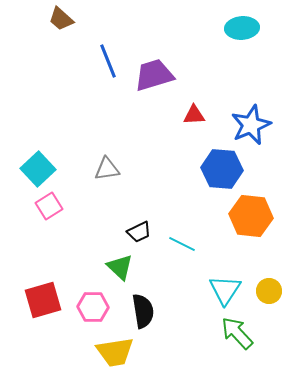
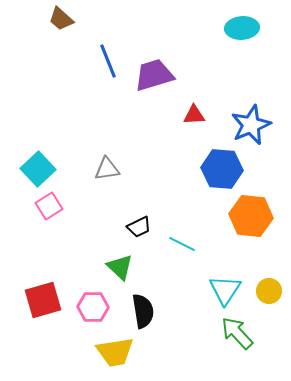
black trapezoid: moved 5 px up
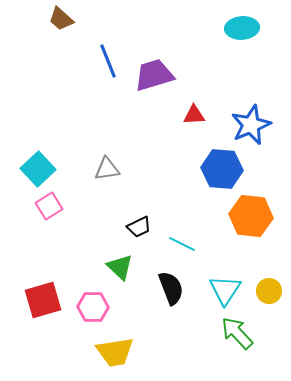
black semicircle: moved 28 px right, 23 px up; rotated 12 degrees counterclockwise
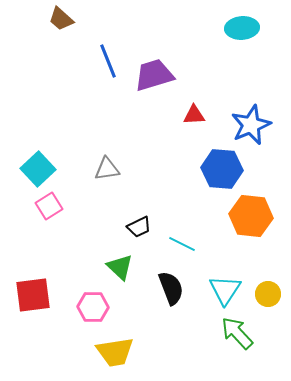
yellow circle: moved 1 px left, 3 px down
red square: moved 10 px left, 5 px up; rotated 9 degrees clockwise
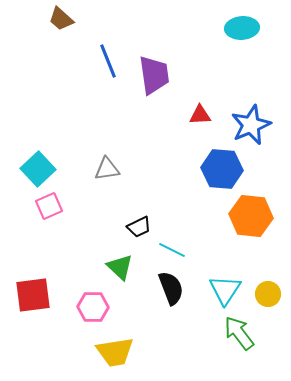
purple trapezoid: rotated 99 degrees clockwise
red triangle: moved 6 px right
pink square: rotated 8 degrees clockwise
cyan line: moved 10 px left, 6 px down
green arrow: moved 2 px right; rotated 6 degrees clockwise
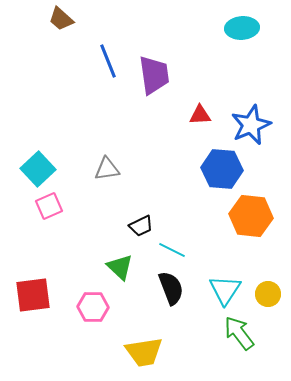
black trapezoid: moved 2 px right, 1 px up
yellow trapezoid: moved 29 px right
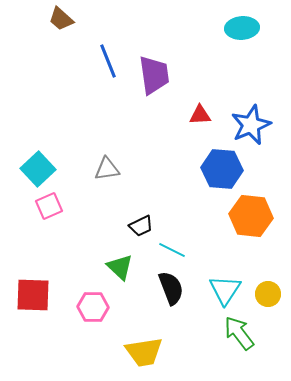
red square: rotated 9 degrees clockwise
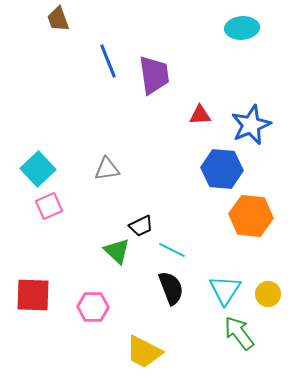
brown trapezoid: moved 3 px left; rotated 28 degrees clockwise
green triangle: moved 3 px left, 16 px up
yellow trapezoid: rotated 36 degrees clockwise
